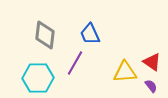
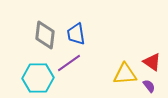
blue trapezoid: moved 14 px left; rotated 15 degrees clockwise
purple line: moved 6 px left; rotated 25 degrees clockwise
yellow triangle: moved 2 px down
purple semicircle: moved 2 px left
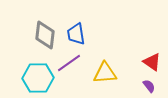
yellow triangle: moved 20 px left, 1 px up
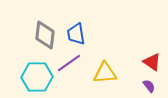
cyan hexagon: moved 1 px left, 1 px up
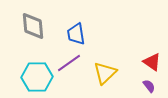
gray diamond: moved 12 px left, 9 px up; rotated 12 degrees counterclockwise
yellow triangle: rotated 40 degrees counterclockwise
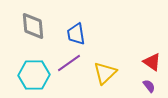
cyan hexagon: moved 3 px left, 2 px up
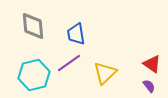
red triangle: moved 2 px down
cyan hexagon: rotated 12 degrees counterclockwise
